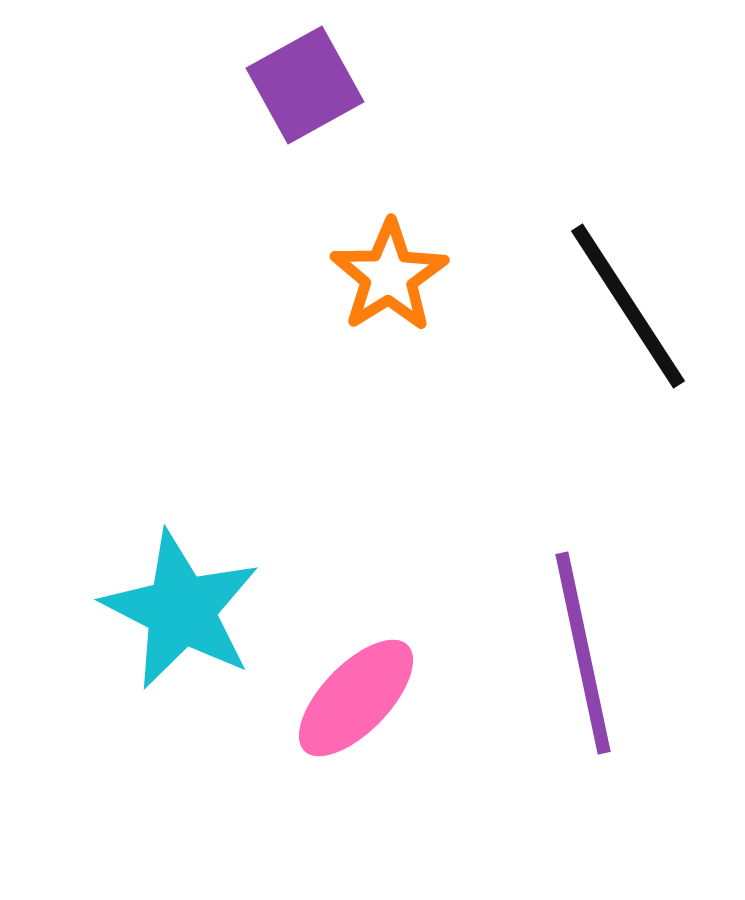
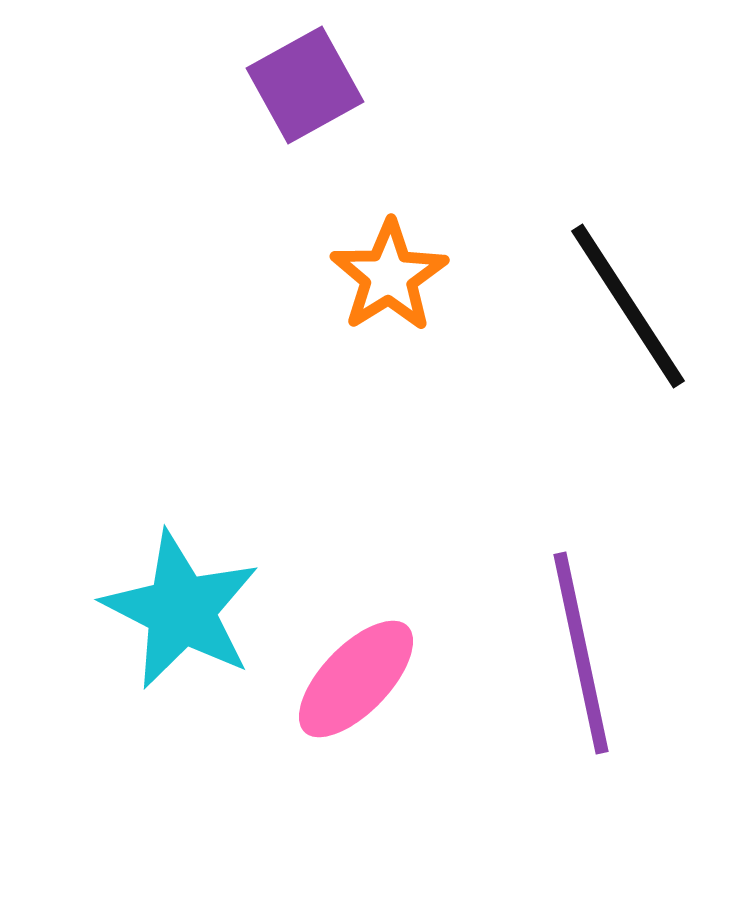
purple line: moved 2 px left
pink ellipse: moved 19 px up
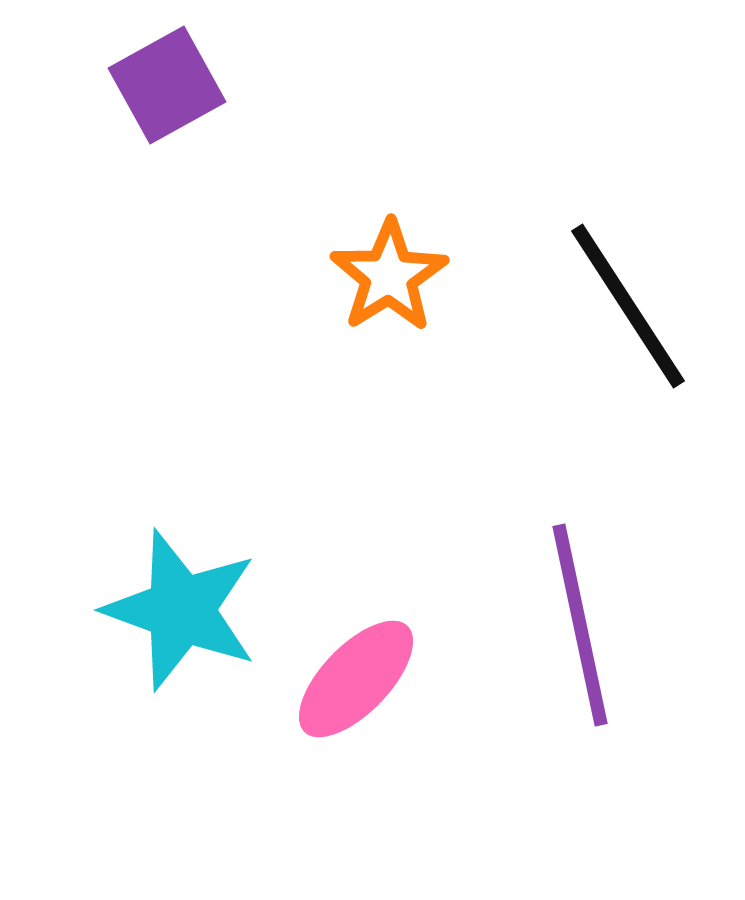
purple square: moved 138 px left
cyan star: rotated 7 degrees counterclockwise
purple line: moved 1 px left, 28 px up
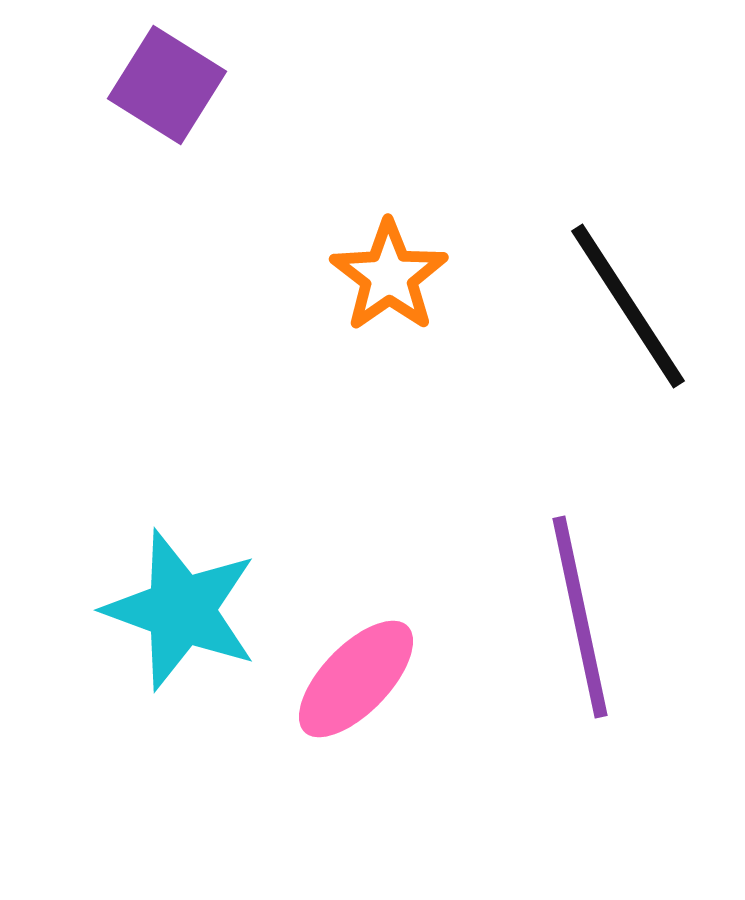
purple square: rotated 29 degrees counterclockwise
orange star: rotated 3 degrees counterclockwise
purple line: moved 8 px up
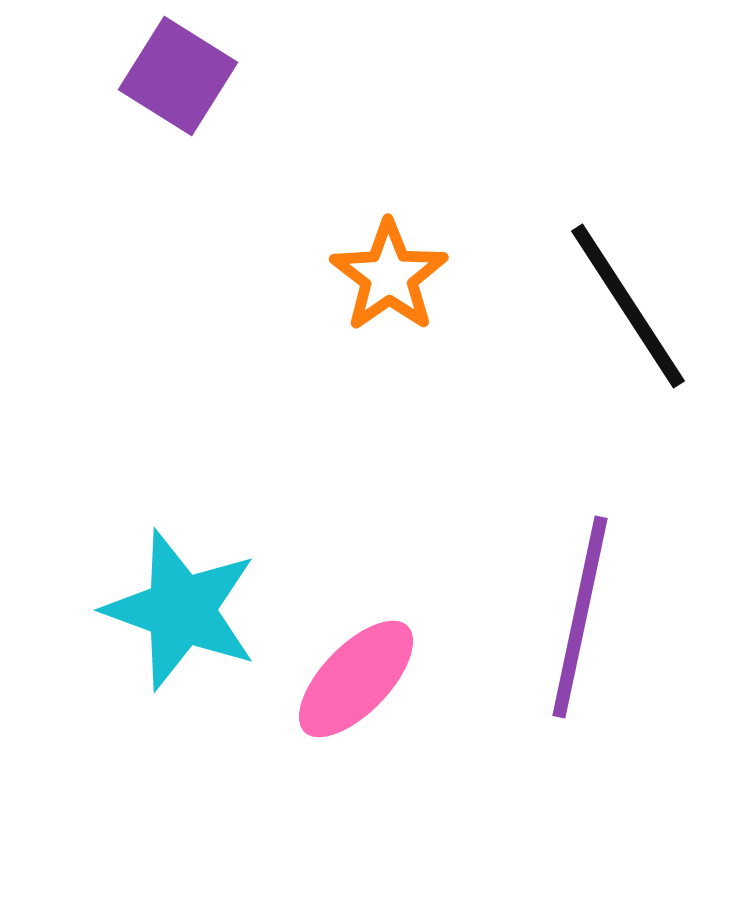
purple square: moved 11 px right, 9 px up
purple line: rotated 24 degrees clockwise
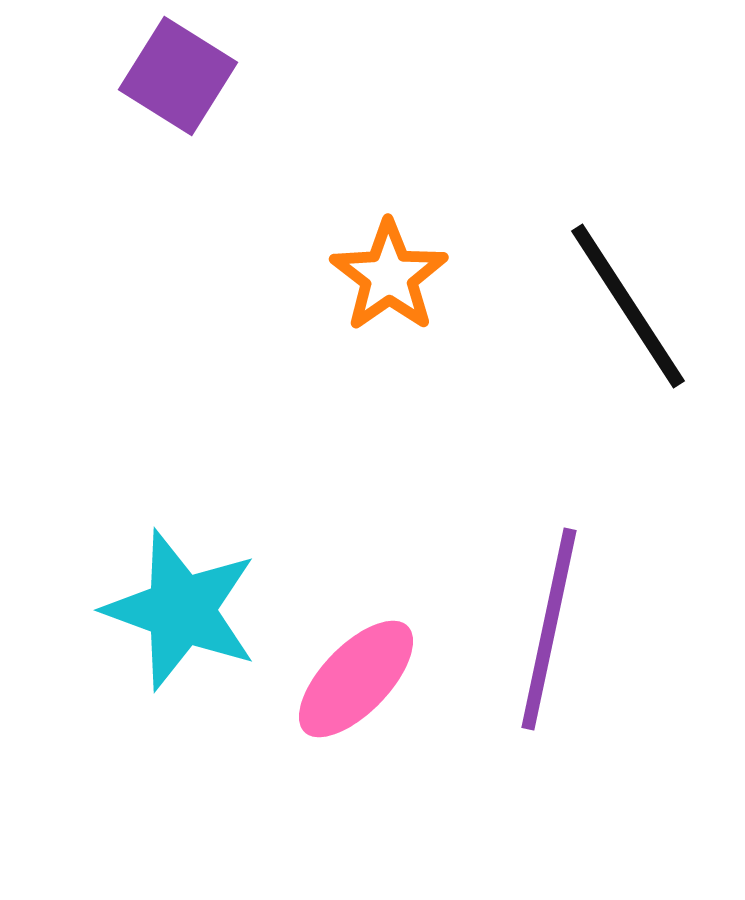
purple line: moved 31 px left, 12 px down
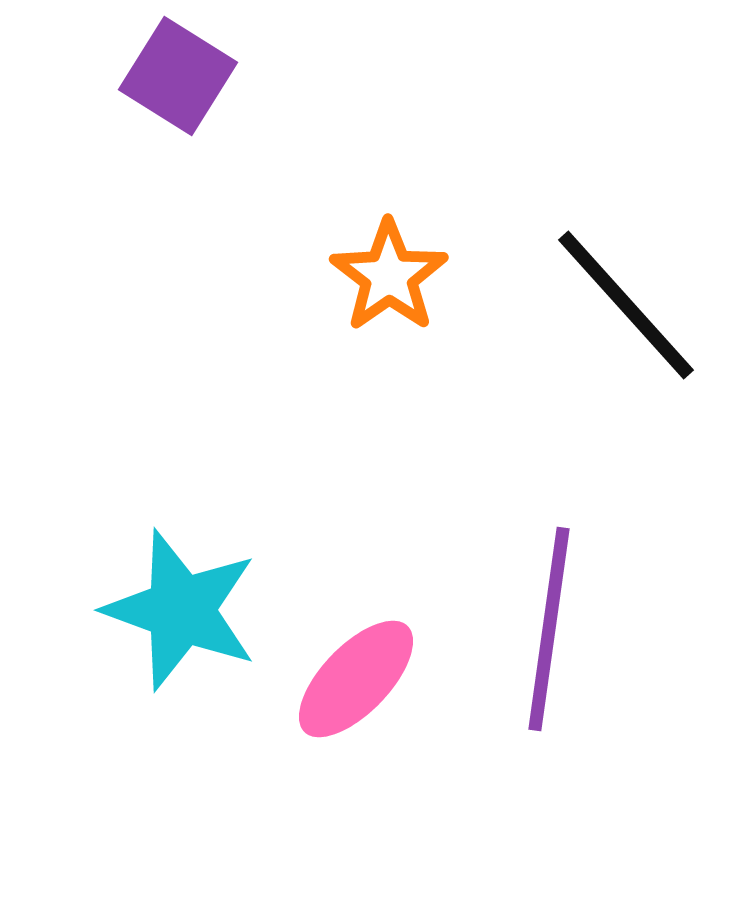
black line: moved 2 px left, 1 px up; rotated 9 degrees counterclockwise
purple line: rotated 4 degrees counterclockwise
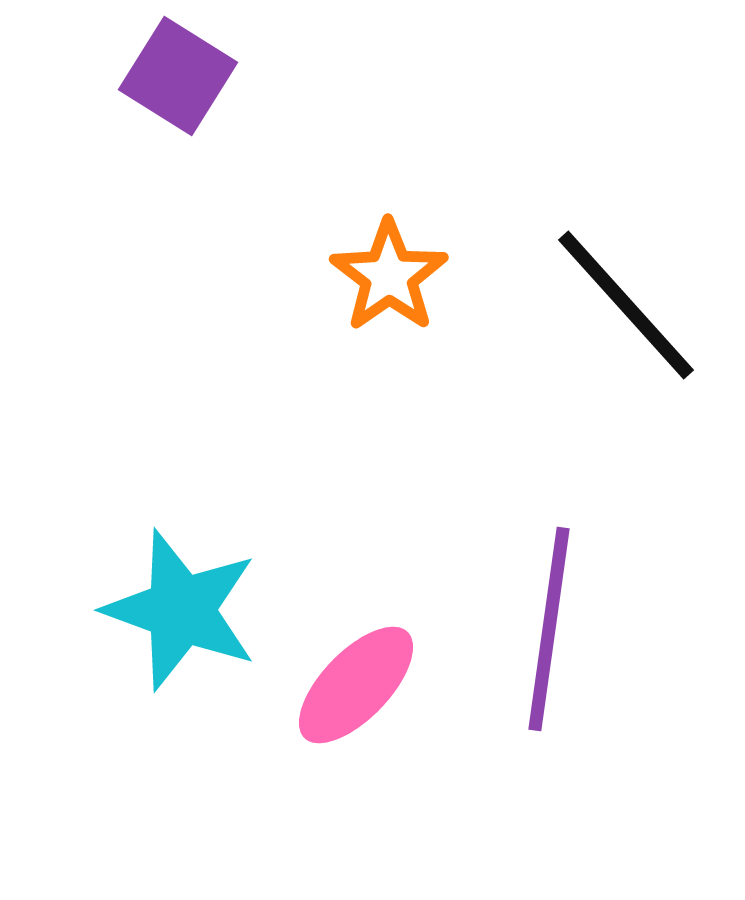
pink ellipse: moved 6 px down
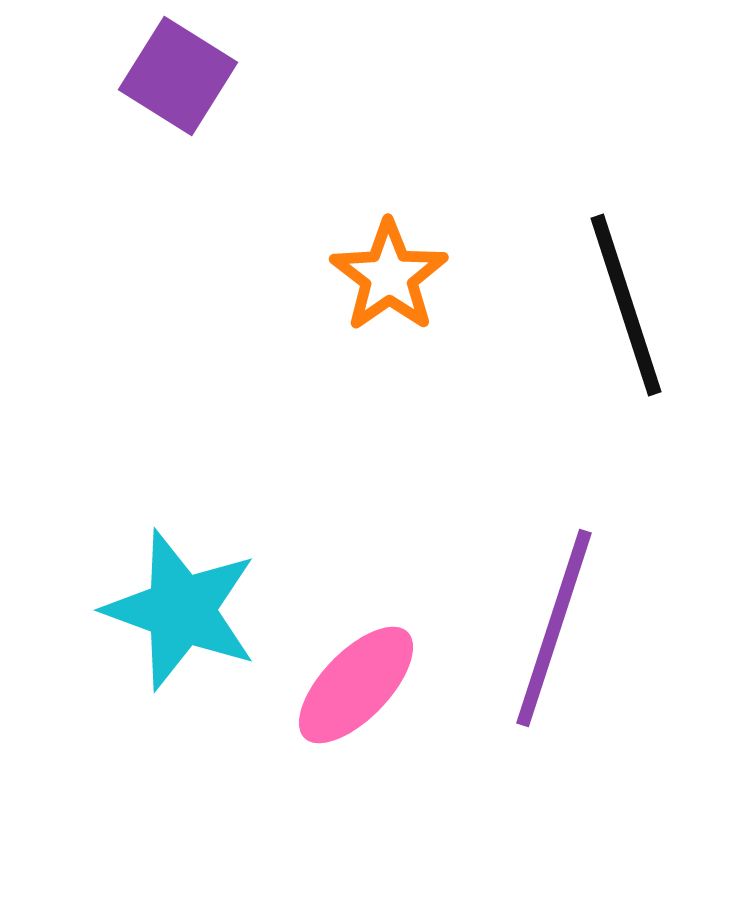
black line: rotated 24 degrees clockwise
purple line: moved 5 px right, 1 px up; rotated 10 degrees clockwise
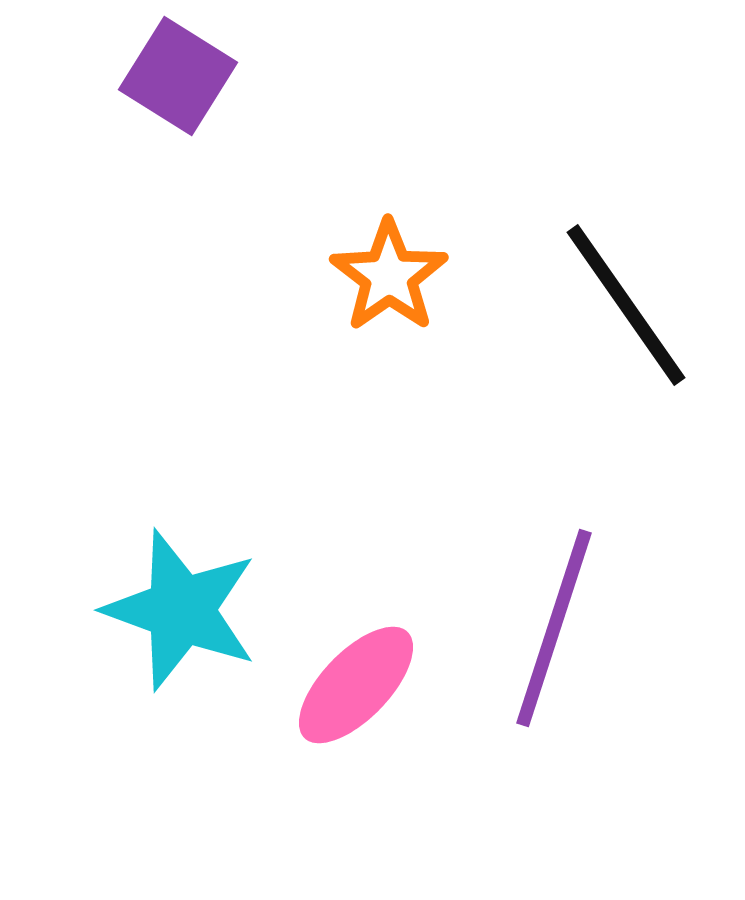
black line: rotated 17 degrees counterclockwise
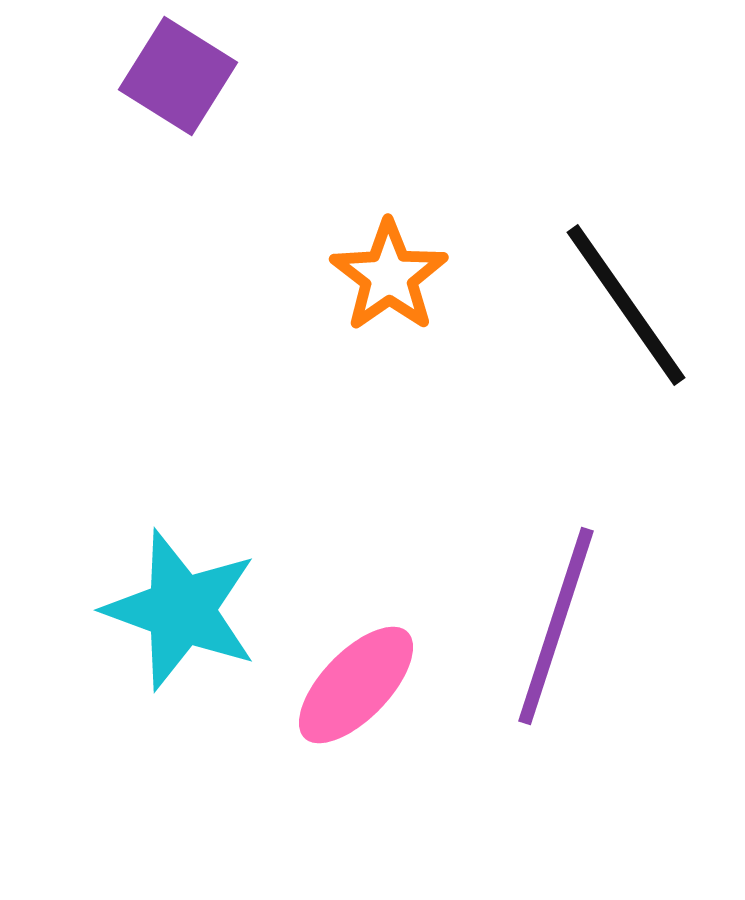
purple line: moved 2 px right, 2 px up
